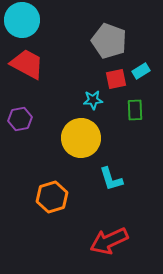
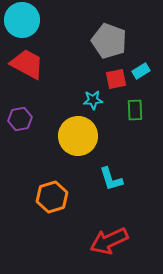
yellow circle: moved 3 px left, 2 px up
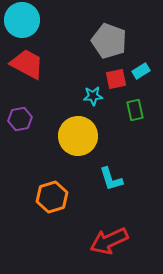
cyan star: moved 4 px up
green rectangle: rotated 10 degrees counterclockwise
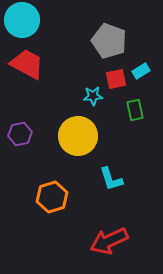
purple hexagon: moved 15 px down
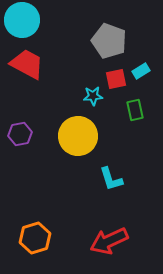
orange hexagon: moved 17 px left, 41 px down
